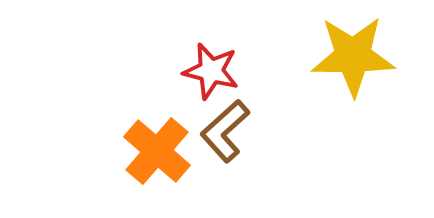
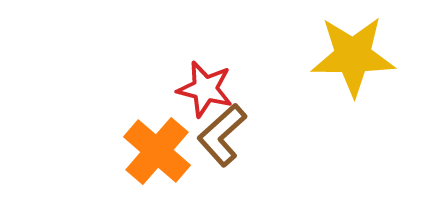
red star: moved 6 px left, 18 px down
brown L-shape: moved 3 px left, 4 px down
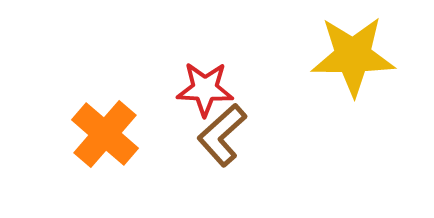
red star: rotated 12 degrees counterclockwise
orange cross: moved 52 px left, 17 px up
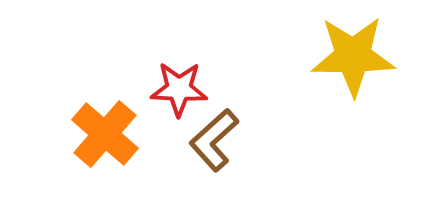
red star: moved 26 px left
brown L-shape: moved 8 px left, 5 px down
